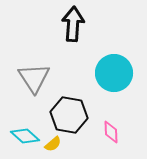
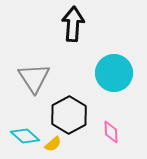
black hexagon: rotated 21 degrees clockwise
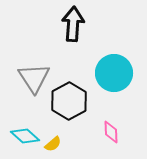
black hexagon: moved 14 px up
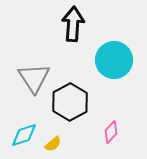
cyan circle: moved 13 px up
black hexagon: moved 1 px right, 1 px down
pink diamond: rotated 45 degrees clockwise
cyan diamond: moved 1 px left, 1 px up; rotated 60 degrees counterclockwise
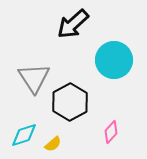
black arrow: rotated 136 degrees counterclockwise
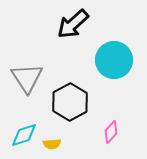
gray triangle: moved 7 px left
yellow semicircle: moved 1 px left; rotated 36 degrees clockwise
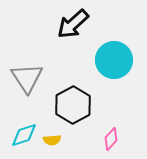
black hexagon: moved 3 px right, 3 px down
pink diamond: moved 7 px down
yellow semicircle: moved 4 px up
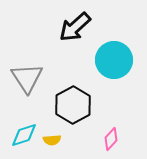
black arrow: moved 2 px right, 3 px down
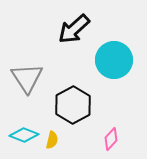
black arrow: moved 1 px left, 2 px down
cyan diamond: rotated 40 degrees clockwise
yellow semicircle: rotated 72 degrees counterclockwise
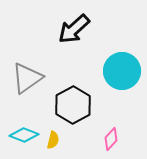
cyan circle: moved 8 px right, 11 px down
gray triangle: rotated 28 degrees clockwise
yellow semicircle: moved 1 px right
